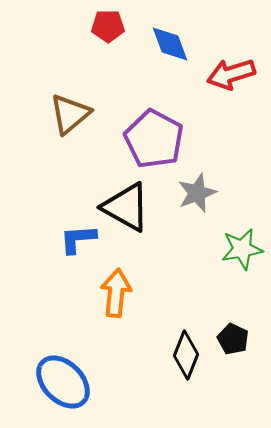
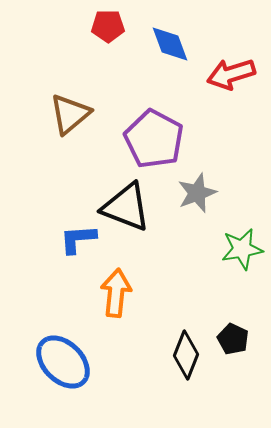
black triangle: rotated 8 degrees counterclockwise
blue ellipse: moved 20 px up
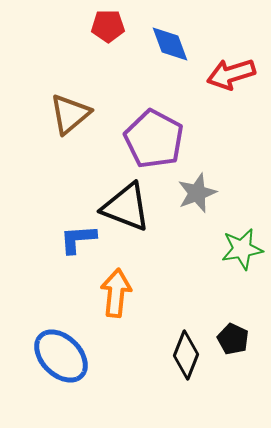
blue ellipse: moved 2 px left, 6 px up
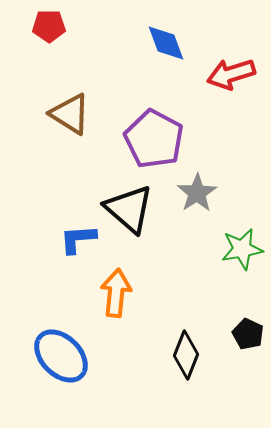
red pentagon: moved 59 px left
blue diamond: moved 4 px left, 1 px up
brown triangle: rotated 48 degrees counterclockwise
gray star: rotated 12 degrees counterclockwise
black triangle: moved 3 px right, 2 px down; rotated 20 degrees clockwise
black pentagon: moved 15 px right, 5 px up
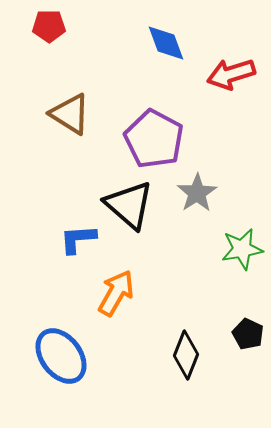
black triangle: moved 4 px up
orange arrow: rotated 24 degrees clockwise
blue ellipse: rotated 8 degrees clockwise
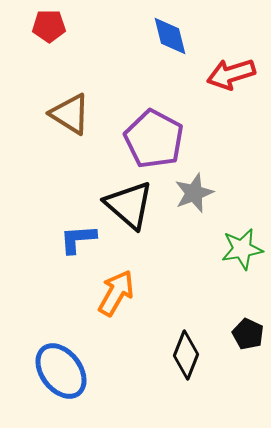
blue diamond: moved 4 px right, 7 px up; rotated 6 degrees clockwise
gray star: moved 3 px left; rotated 12 degrees clockwise
blue ellipse: moved 15 px down
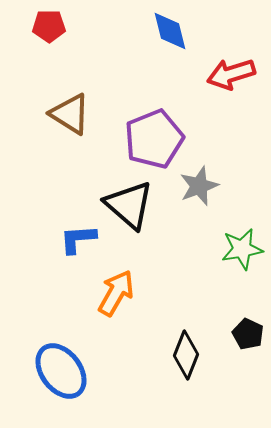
blue diamond: moved 5 px up
purple pentagon: rotated 22 degrees clockwise
gray star: moved 5 px right, 7 px up
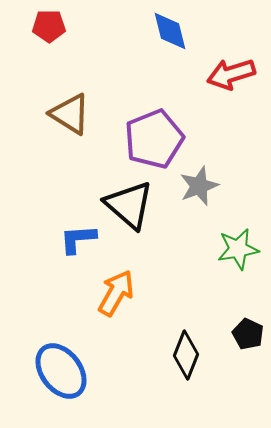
green star: moved 4 px left
